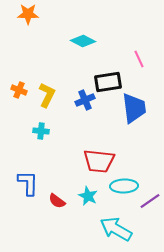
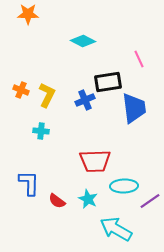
orange cross: moved 2 px right
red trapezoid: moved 4 px left; rotated 8 degrees counterclockwise
blue L-shape: moved 1 px right
cyan star: moved 3 px down
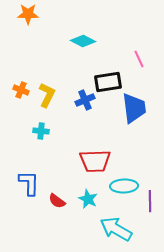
purple line: rotated 55 degrees counterclockwise
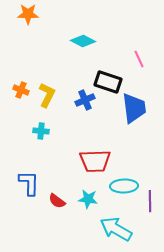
black rectangle: rotated 28 degrees clockwise
cyan star: rotated 18 degrees counterclockwise
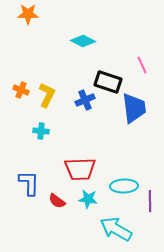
pink line: moved 3 px right, 6 px down
red trapezoid: moved 15 px left, 8 px down
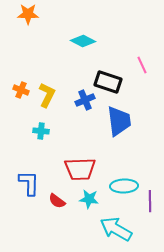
blue trapezoid: moved 15 px left, 13 px down
cyan star: moved 1 px right
